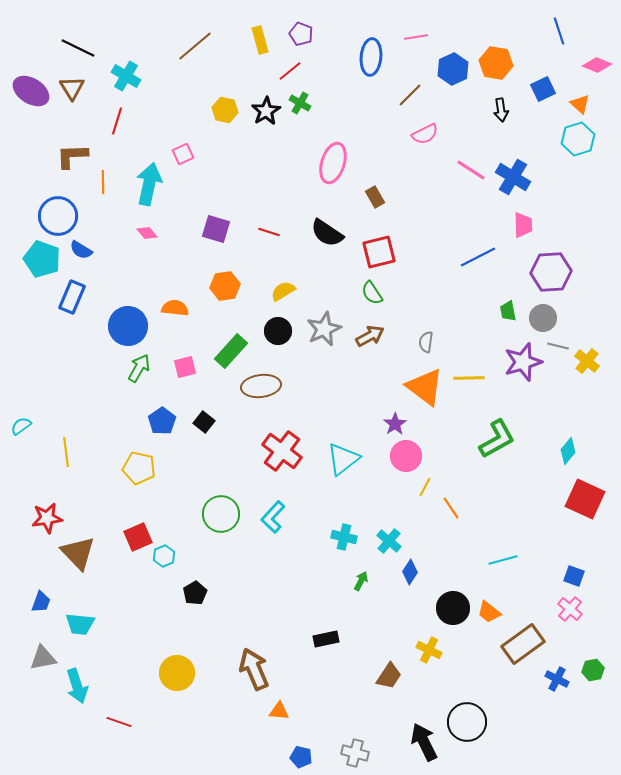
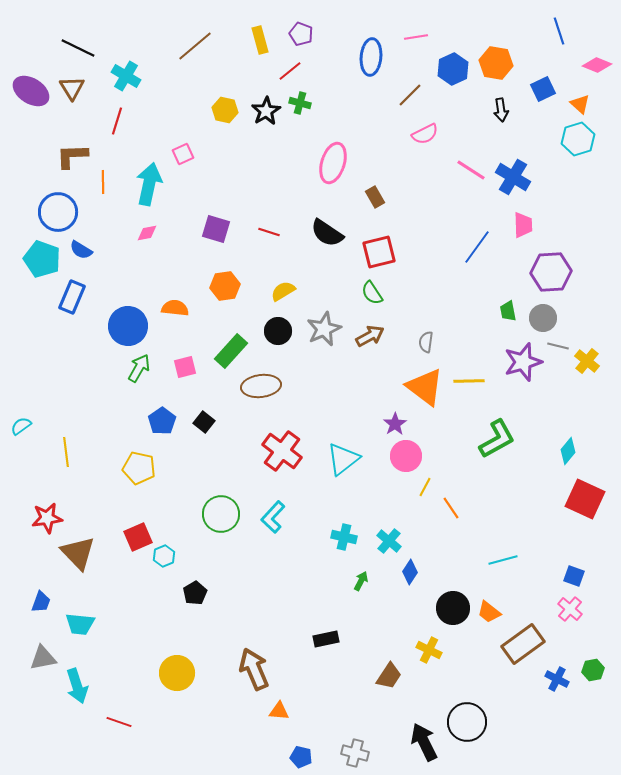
green cross at (300, 103): rotated 15 degrees counterclockwise
blue circle at (58, 216): moved 4 px up
pink diamond at (147, 233): rotated 60 degrees counterclockwise
blue line at (478, 257): moved 1 px left, 10 px up; rotated 27 degrees counterclockwise
yellow line at (469, 378): moved 3 px down
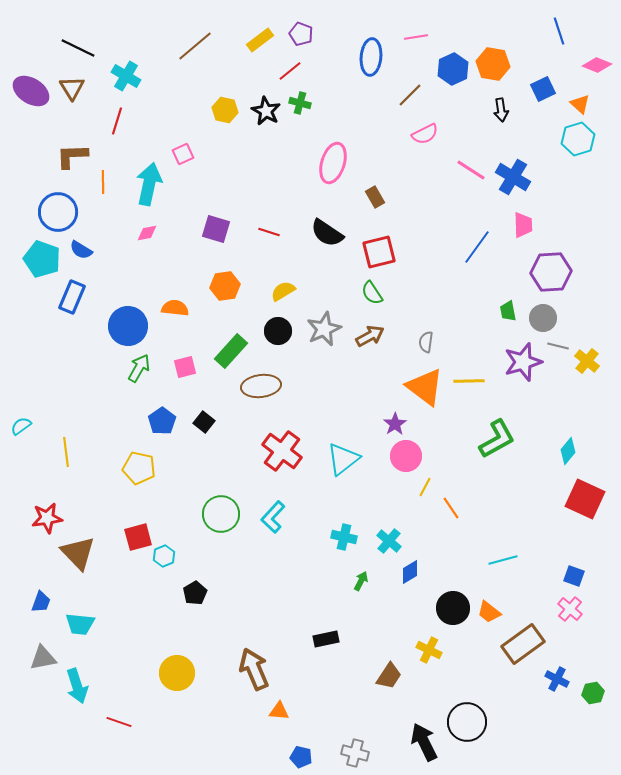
yellow rectangle at (260, 40): rotated 68 degrees clockwise
orange hexagon at (496, 63): moved 3 px left, 1 px down
black star at (266, 111): rotated 12 degrees counterclockwise
red square at (138, 537): rotated 8 degrees clockwise
blue diamond at (410, 572): rotated 25 degrees clockwise
green hexagon at (593, 670): moved 23 px down
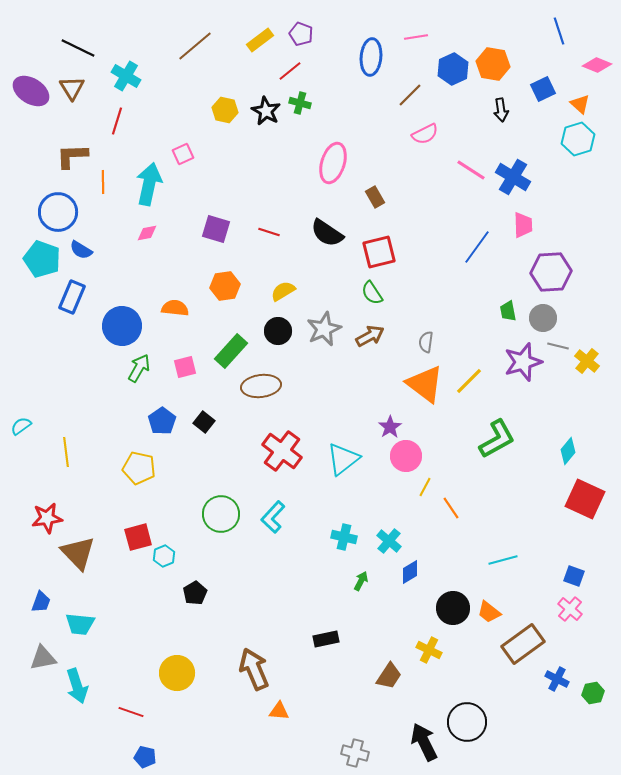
blue circle at (128, 326): moved 6 px left
yellow line at (469, 381): rotated 44 degrees counterclockwise
orange triangle at (425, 387): moved 3 px up
purple star at (395, 424): moved 5 px left, 3 px down
red line at (119, 722): moved 12 px right, 10 px up
blue pentagon at (301, 757): moved 156 px left
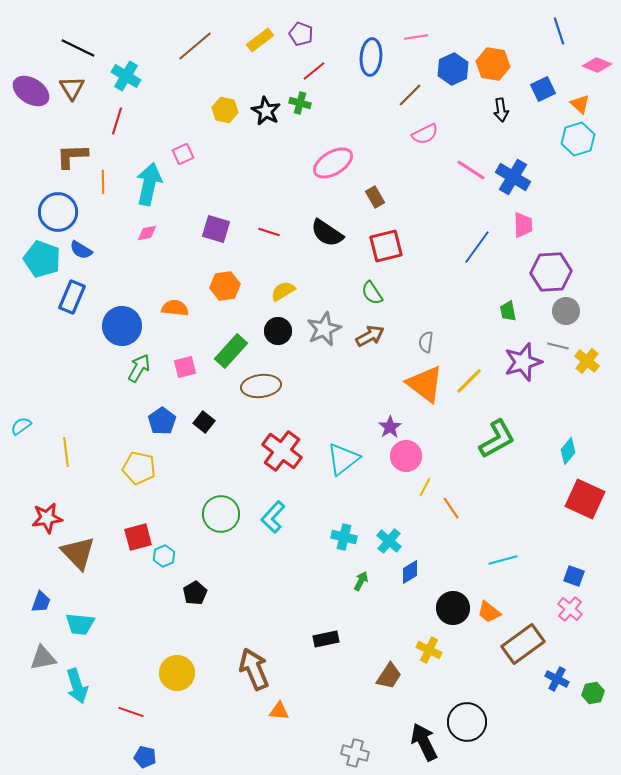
red line at (290, 71): moved 24 px right
pink ellipse at (333, 163): rotated 42 degrees clockwise
red square at (379, 252): moved 7 px right, 6 px up
gray circle at (543, 318): moved 23 px right, 7 px up
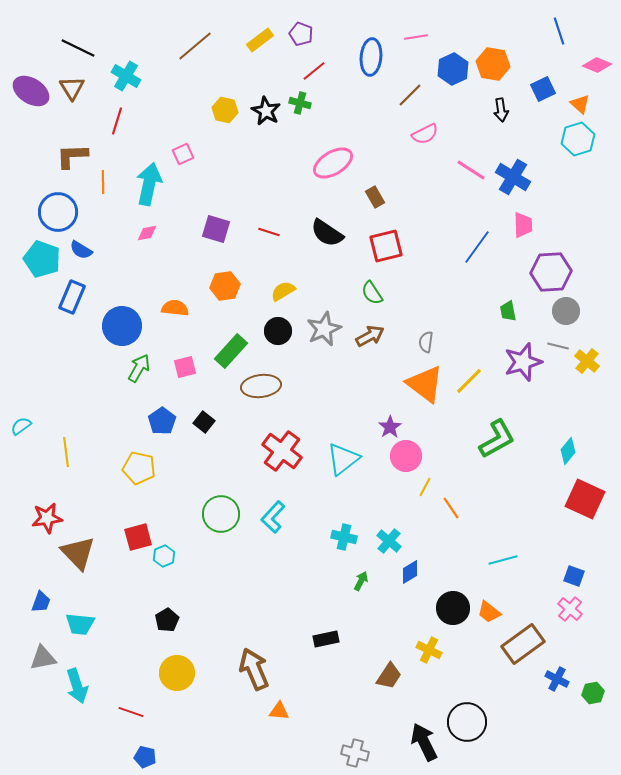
black pentagon at (195, 593): moved 28 px left, 27 px down
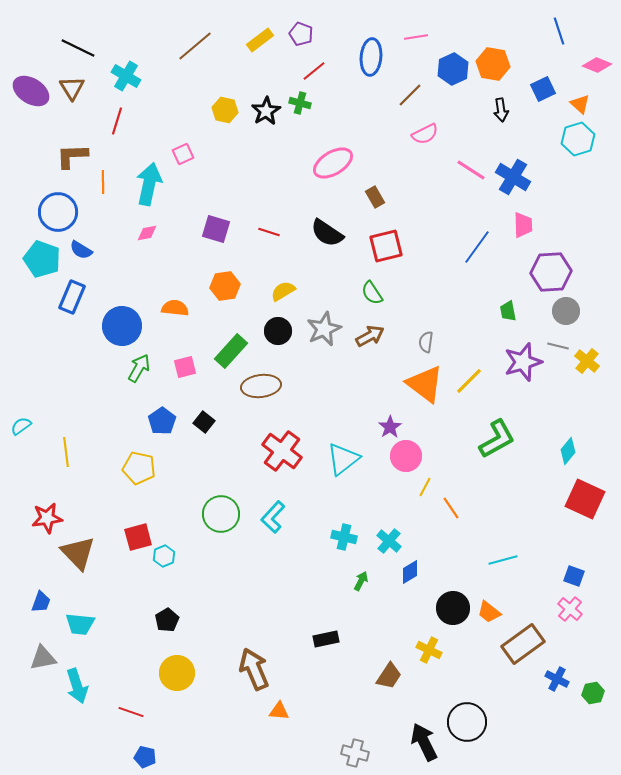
black star at (266, 111): rotated 12 degrees clockwise
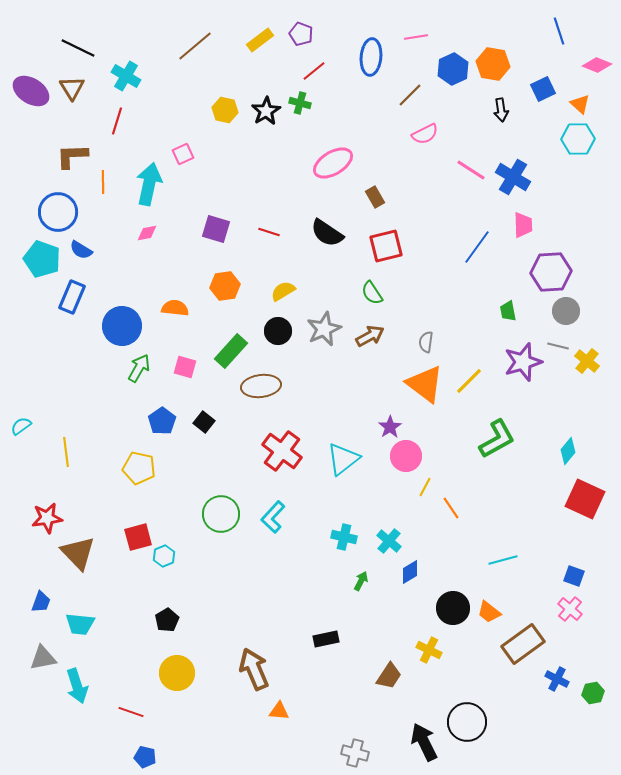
cyan hexagon at (578, 139): rotated 16 degrees clockwise
pink square at (185, 367): rotated 30 degrees clockwise
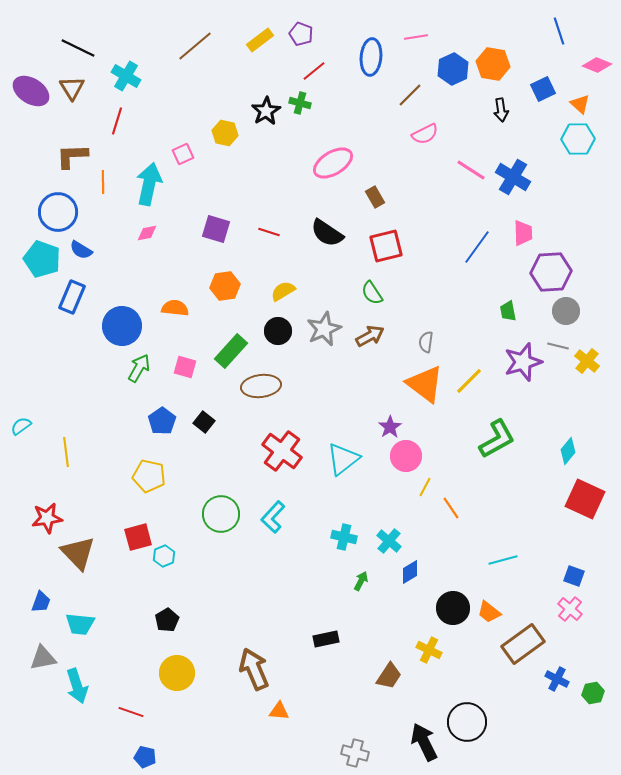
yellow hexagon at (225, 110): moved 23 px down
pink trapezoid at (523, 225): moved 8 px down
yellow pentagon at (139, 468): moved 10 px right, 8 px down
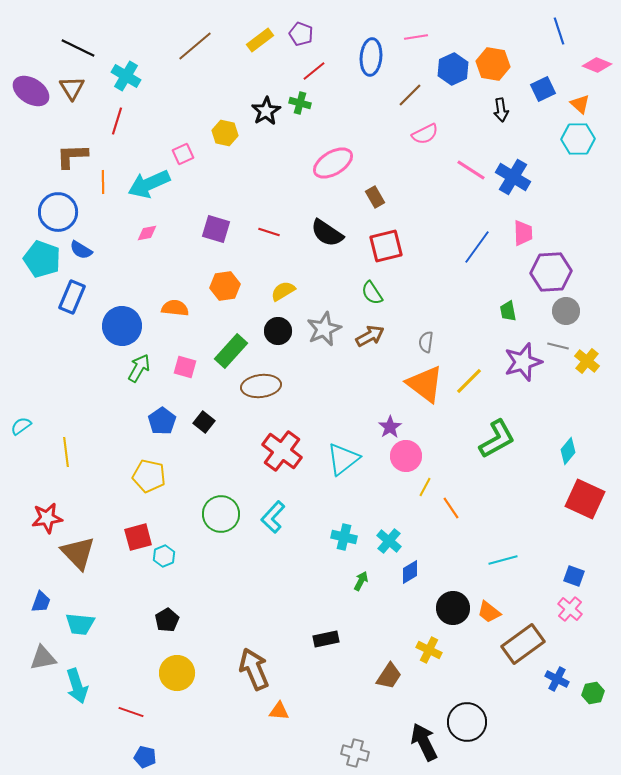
cyan arrow at (149, 184): rotated 126 degrees counterclockwise
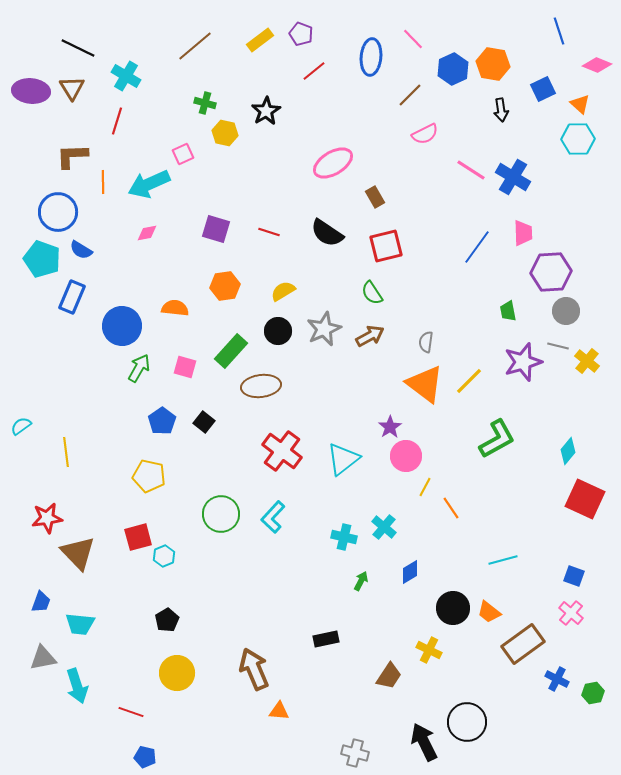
pink line at (416, 37): moved 3 px left, 2 px down; rotated 55 degrees clockwise
purple ellipse at (31, 91): rotated 27 degrees counterclockwise
green cross at (300, 103): moved 95 px left
cyan cross at (389, 541): moved 5 px left, 14 px up
pink cross at (570, 609): moved 1 px right, 4 px down
